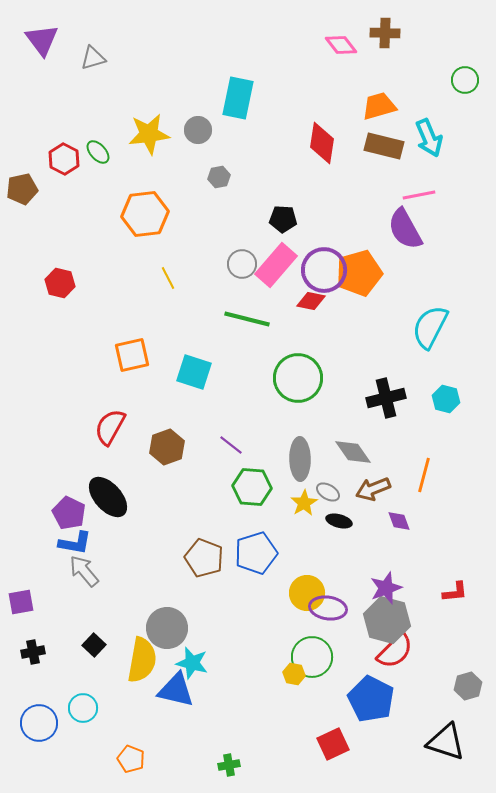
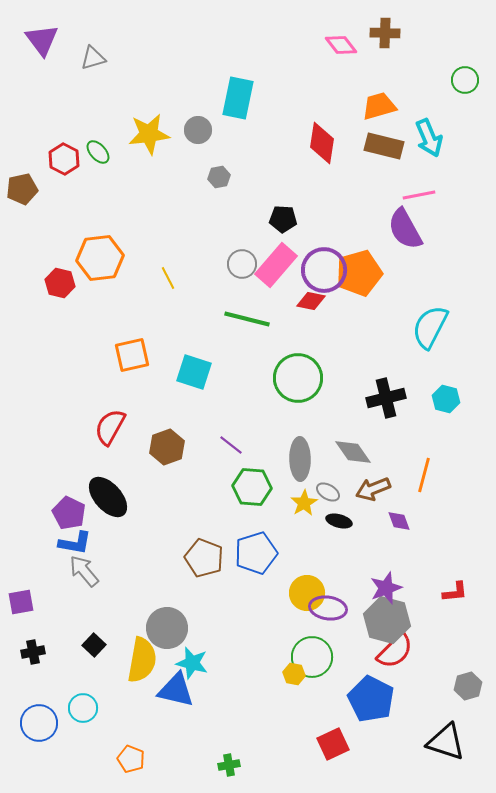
orange hexagon at (145, 214): moved 45 px left, 44 px down
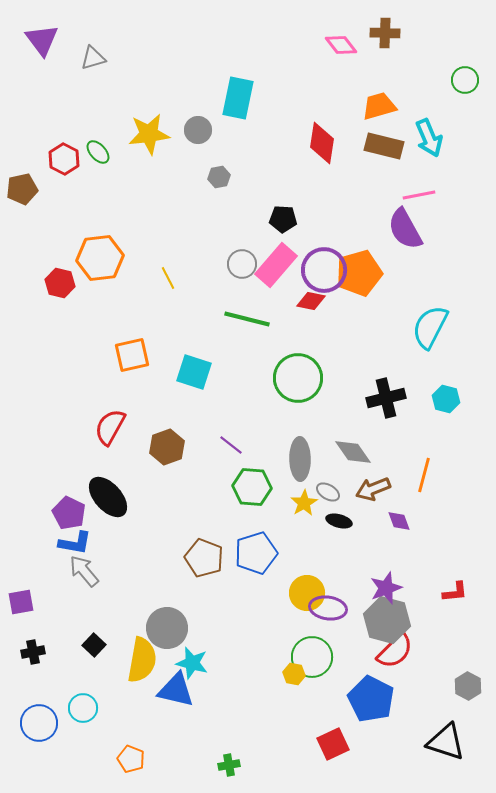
gray hexagon at (468, 686): rotated 16 degrees counterclockwise
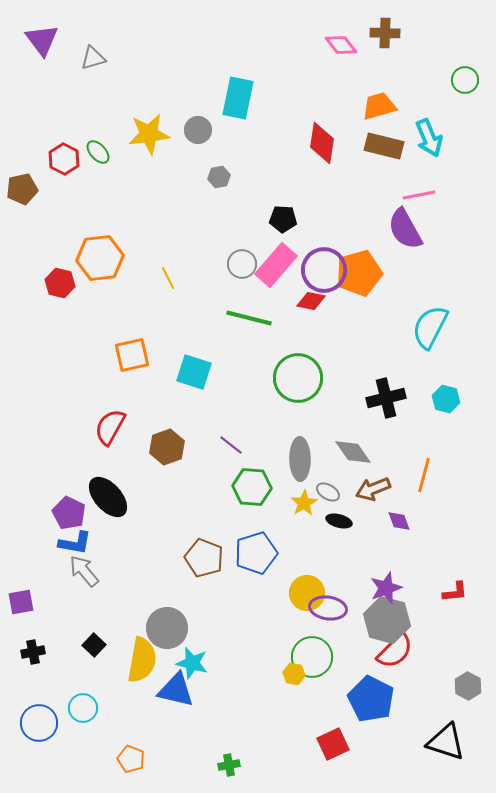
green line at (247, 319): moved 2 px right, 1 px up
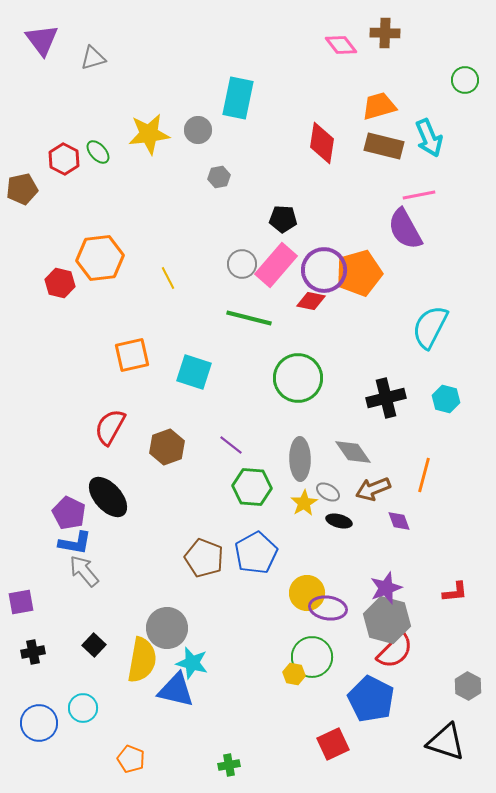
blue pentagon at (256, 553): rotated 12 degrees counterclockwise
